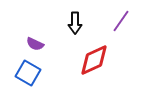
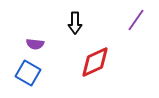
purple line: moved 15 px right, 1 px up
purple semicircle: rotated 18 degrees counterclockwise
red diamond: moved 1 px right, 2 px down
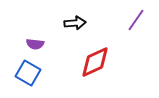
black arrow: rotated 95 degrees counterclockwise
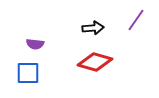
black arrow: moved 18 px right, 5 px down
red diamond: rotated 40 degrees clockwise
blue square: rotated 30 degrees counterclockwise
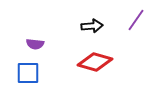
black arrow: moved 1 px left, 2 px up
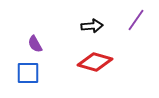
purple semicircle: rotated 54 degrees clockwise
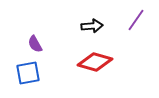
blue square: rotated 10 degrees counterclockwise
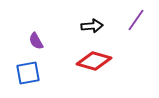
purple semicircle: moved 1 px right, 3 px up
red diamond: moved 1 px left, 1 px up
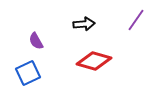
black arrow: moved 8 px left, 2 px up
blue square: rotated 15 degrees counterclockwise
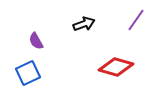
black arrow: rotated 15 degrees counterclockwise
red diamond: moved 22 px right, 6 px down
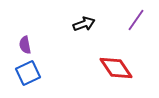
purple semicircle: moved 11 px left, 4 px down; rotated 18 degrees clockwise
red diamond: moved 1 px down; rotated 40 degrees clockwise
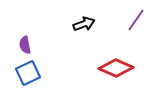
red diamond: rotated 32 degrees counterclockwise
